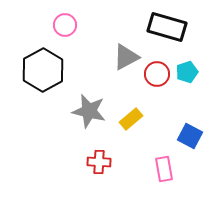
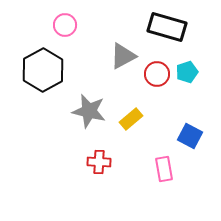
gray triangle: moved 3 px left, 1 px up
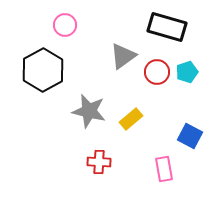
gray triangle: rotated 8 degrees counterclockwise
red circle: moved 2 px up
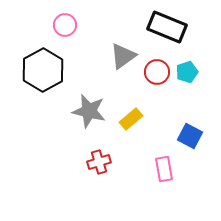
black rectangle: rotated 6 degrees clockwise
red cross: rotated 20 degrees counterclockwise
